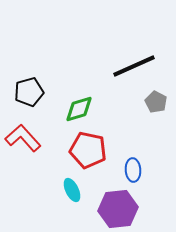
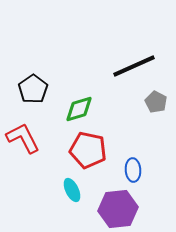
black pentagon: moved 4 px right, 3 px up; rotated 20 degrees counterclockwise
red L-shape: rotated 15 degrees clockwise
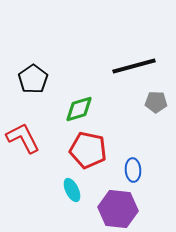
black line: rotated 9 degrees clockwise
black pentagon: moved 10 px up
gray pentagon: rotated 25 degrees counterclockwise
purple hexagon: rotated 12 degrees clockwise
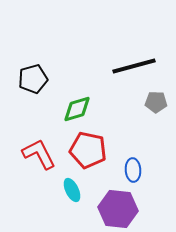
black pentagon: rotated 20 degrees clockwise
green diamond: moved 2 px left
red L-shape: moved 16 px right, 16 px down
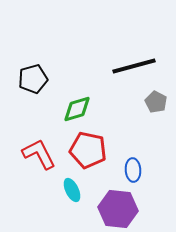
gray pentagon: rotated 25 degrees clockwise
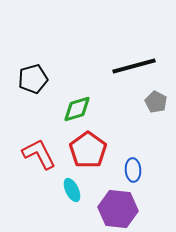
red pentagon: rotated 24 degrees clockwise
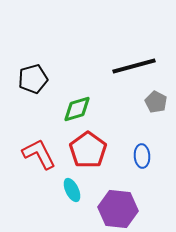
blue ellipse: moved 9 px right, 14 px up
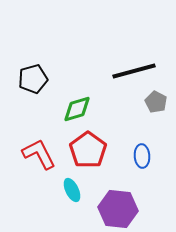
black line: moved 5 px down
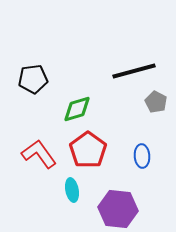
black pentagon: rotated 8 degrees clockwise
red L-shape: rotated 9 degrees counterclockwise
cyan ellipse: rotated 15 degrees clockwise
